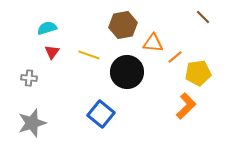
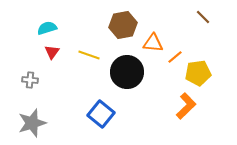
gray cross: moved 1 px right, 2 px down
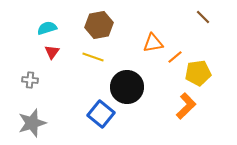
brown hexagon: moved 24 px left
orange triangle: rotated 15 degrees counterclockwise
yellow line: moved 4 px right, 2 px down
black circle: moved 15 px down
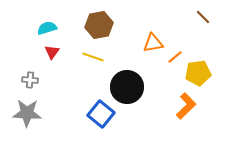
gray star: moved 5 px left, 10 px up; rotated 20 degrees clockwise
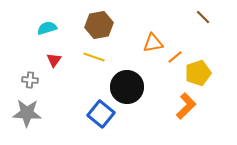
red triangle: moved 2 px right, 8 px down
yellow line: moved 1 px right
yellow pentagon: rotated 10 degrees counterclockwise
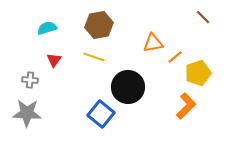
black circle: moved 1 px right
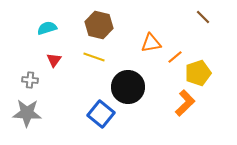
brown hexagon: rotated 24 degrees clockwise
orange triangle: moved 2 px left
orange L-shape: moved 1 px left, 3 px up
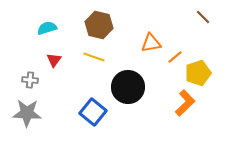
blue square: moved 8 px left, 2 px up
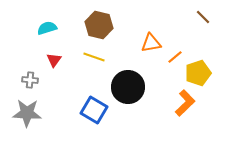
blue square: moved 1 px right, 2 px up; rotated 8 degrees counterclockwise
